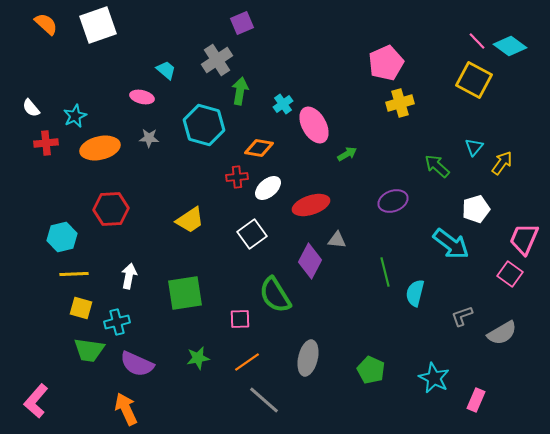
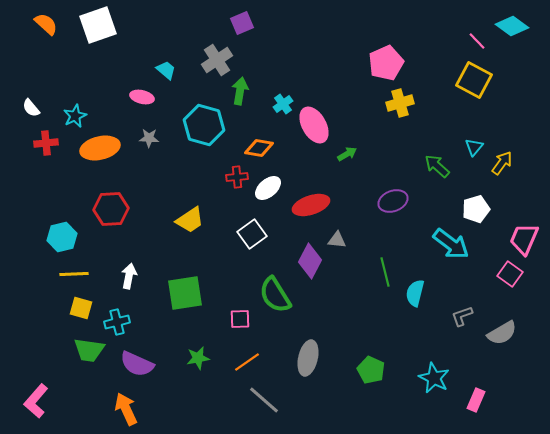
cyan diamond at (510, 46): moved 2 px right, 20 px up
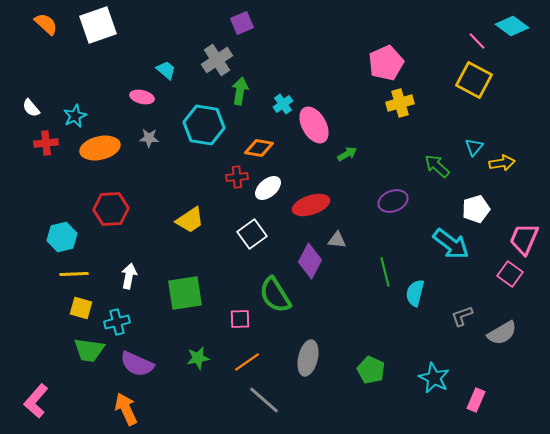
cyan hexagon at (204, 125): rotated 6 degrees counterclockwise
yellow arrow at (502, 163): rotated 45 degrees clockwise
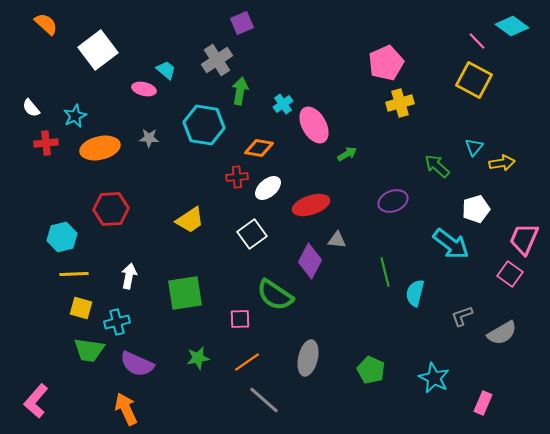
white square at (98, 25): moved 25 px down; rotated 18 degrees counterclockwise
pink ellipse at (142, 97): moved 2 px right, 8 px up
green semicircle at (275, 295): rotated 24 degrees counterclockwise
pink rectangle at (476, 400): moved 7 px right, 3 px down
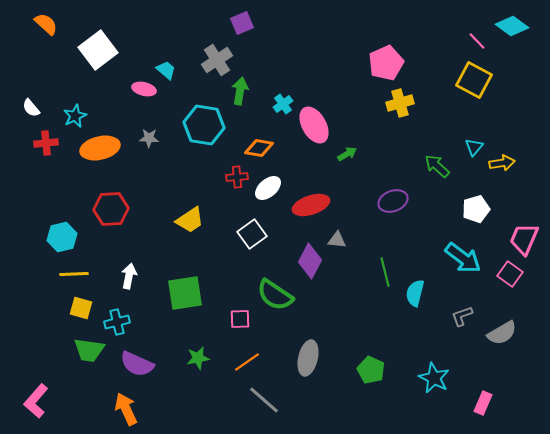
cyan arrow at (451, 244): moved 12 px right, 14 px down
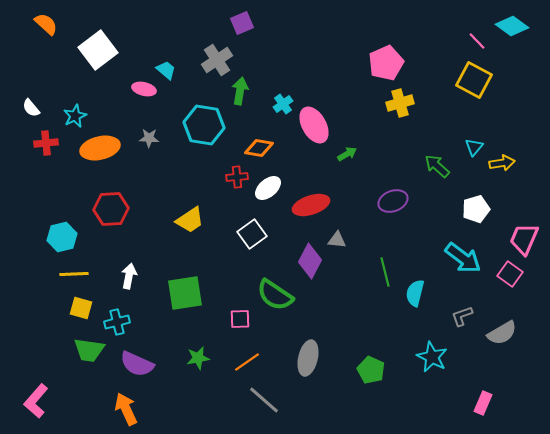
cyan star at (434, 378): moved 2 px left, 21 px up
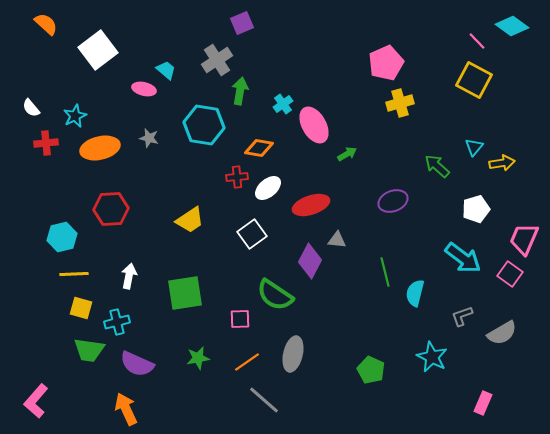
gray star at (149, 138): rotated 12 degrees clockwise
gray ellipse at (308, 358): moved 15 px left, 4 px up
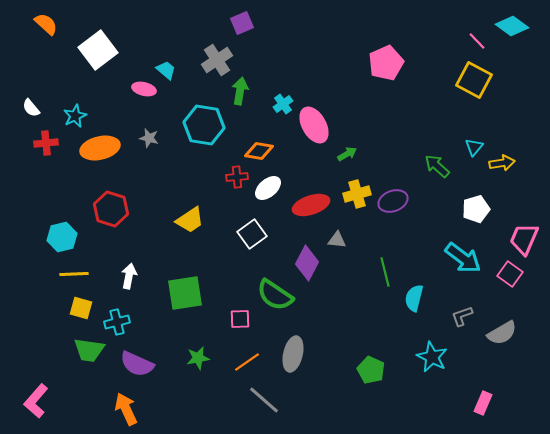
yellow cross at (400, 103): moved 43 px left, 91 px down
orange diamond at (259, 148): moved 3 px down
red hexagon at (111, 209): rotated 20 degrees clockwise
purple diamond at (310, 261): moved 3 px left, 2 px down
cyan semicircle at (415, 293): moved 1 px left, 5 px down
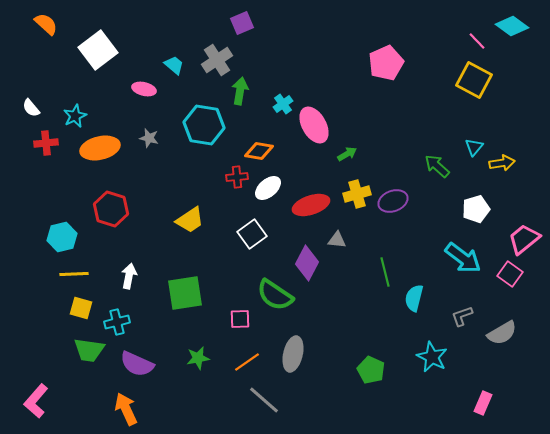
cyan trapezoid at (166, 70): moved 8 px right, 5 px up
pink trapezoid at (524, 239): rotated 28 degrees clockwise
